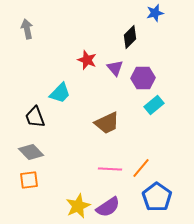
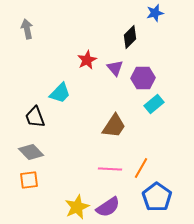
red star: rotated 24 degrees clockwise
cyan rectangle: moved 1 px up
brown trapezoid: moved 7 px right, 3 px down; rotated 32 degrees counterclockwise
orange line: rotated 10 degrees counterclockwise
yellow star: moved 1 px left, 1 px down
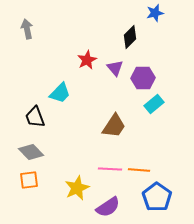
orange line: moved 2 px left, 2 px down; rotated 65 degrees clockwise
yellow star: moved 19 px up
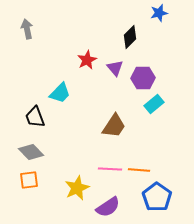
blue star: moved 4 px right
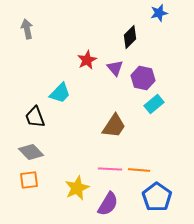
purple hexagon: rotated 15 degrees clockwise
purple semicircle: moved 3 px up; rotated 25 degrees counterclockwise
